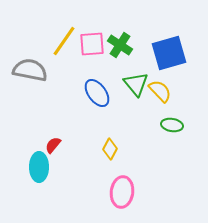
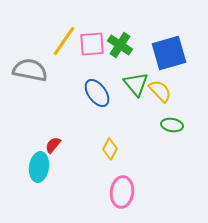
cyan ellipse: rotated 8 degrees clockwise
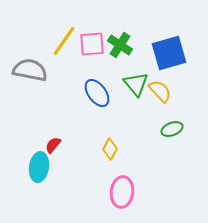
green ellipse: moved 4 px down; rotated 30 degrees counterclockwise
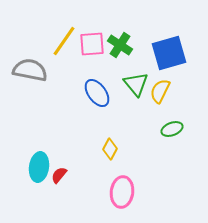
yellow semicircle: rotated 110 degrees counterclockwise
red semicircle: moved 6 px right, 30 px down
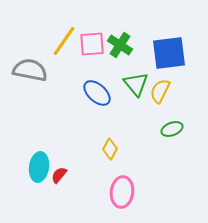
blue square: rotated 9 degrees clockwise
blue ellipse: rotated 12 degrees counterclockwise
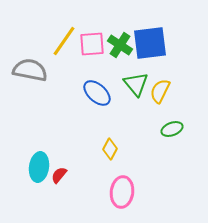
blue square: moved 19 px left, 10 px up
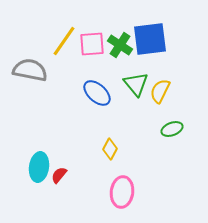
blue square: moved 4 px up
